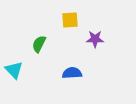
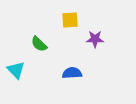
green semicircle: rotated 72 degrees counterclockwise
cyan triangle: moved 2 px right
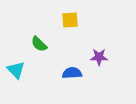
purple star: moved 4 px right, 18 px down
